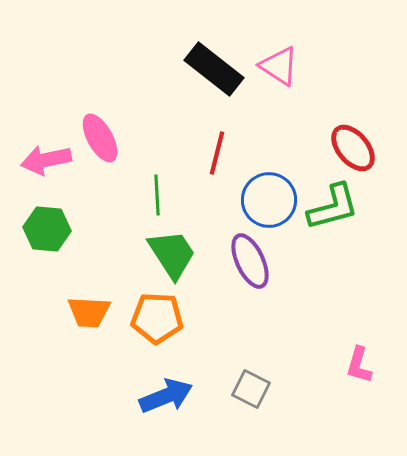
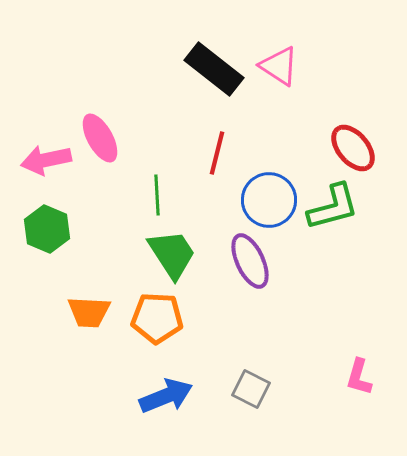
green hexagon: rotated 18 degrees clockwise
pink L-shape: moved 12 px down
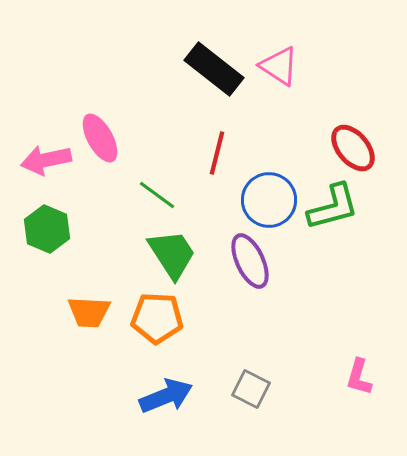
green line: rotated 51 degrees counterclockwise
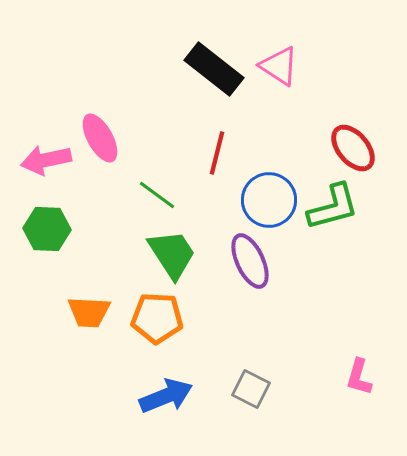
green hexagon: rotated 21 degrees counterclockwise
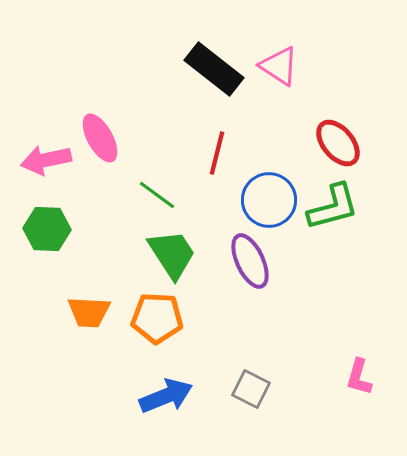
red ellipse: moved 15 px left, 5 px up
